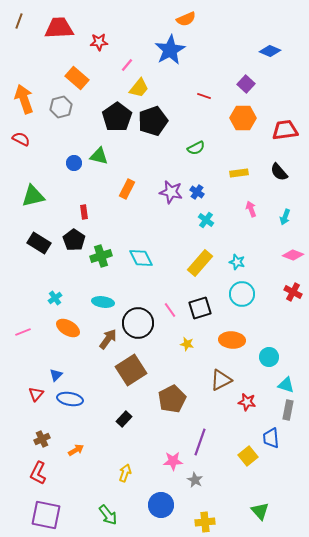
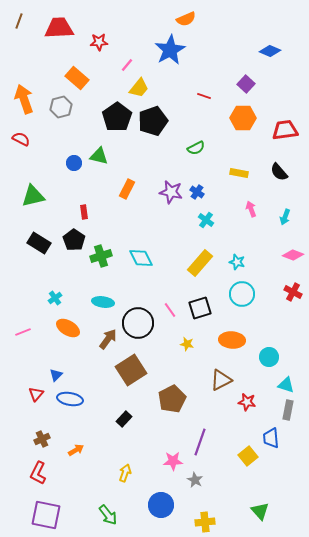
yellow rectangle at (239, 173): rotated 18 degrees clockwise
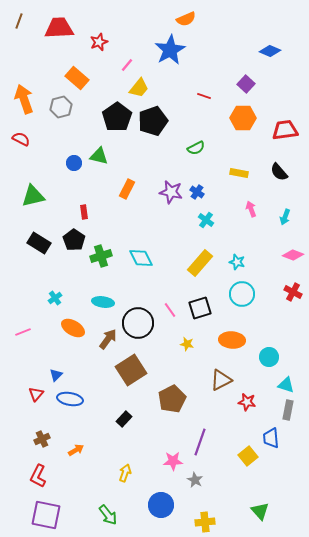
red star at (99, 42): rotated 18 degrees counterclockwise
orange ellipse at (68, 328): moved 5 px right
red L-shape at (38, 473): moved 3 px down
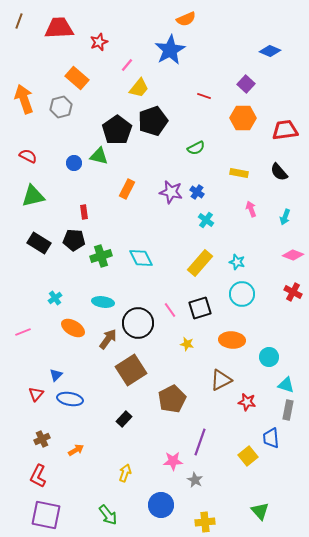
black pentagon at (117, 117): moved 13 px down
red semicircle at (21, 139): moved 7 px right, 17 px down
black pentagon at (74, 240): rotated 30 degrees counterclockwise
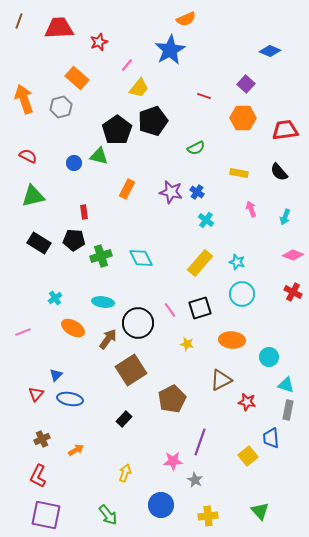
yellow cross at (205, 522): moved 3 px right, 6 px up
